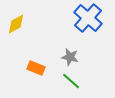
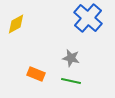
gray star: moved 1 px right, 1 px down
orange rectangle: moved 6 px down
green line: rotated 30 degrees counterclockwise
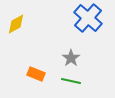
gray star: rotated 24 degrees clockwise
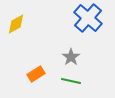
gray star: moved 1 px up
orange rectangle: rotated 54 degrees counterclockwise
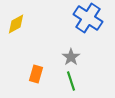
blue cross: rotated 8 degrees counterclockwise
orange rectangle: rotated 42 degrees counterclockwise
green line: rotated 60 degrees clockwise
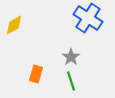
yellow diamond: moved 2 px left, 1 px down
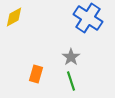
yellow diamond: moved 8 px up
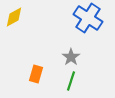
green line: rotated 36 degrees clockwise
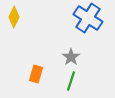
yellow diamond: rotated 35 degrees counterclockwise
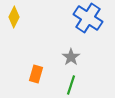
green line: moved 4 px down
